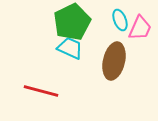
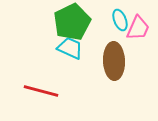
pink trapezoid: moved 2 px left
brown ellipse: rotated 15 degrees counterclockwise
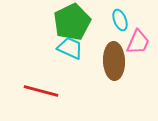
pink trapezoid: moved 14 px down
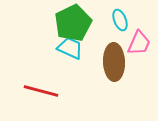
green pentagon: moved 1 px right, 1 px down
pink trapezoid: moved 1 px right, 1 px down
brown ellipse: moved 1 px down
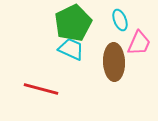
cyan trapezoid: moved 1 px right, 1 px down
red line: moved 2 px up
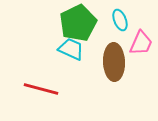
green pentagon: moved 5 px right
pink trapezoid: moved 2 px right
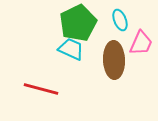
brown ellipse: moved 2 px up
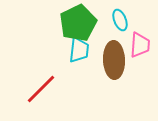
pink trapezoid: moved 1 px left, 2 px down; rotated 20 degrees counterclockwise
cyan trapezoid: moved 8 px right, 1 px down; rotated 72 degrees clockwise
red line: rotated 60 degrees counterclockwise
